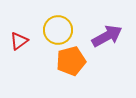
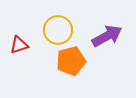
red triangle: moved 4 px down; rotated 18 degrees clockwise
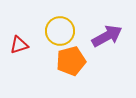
yellow circle: moved 2 px right, 1 px down
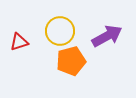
red triangle: moved 3 px up
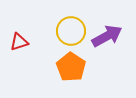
yellow circle: moved 11 px right
orange pentagon: moved 6 px down; rotated 24 degrees counterclockwise
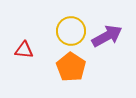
red triangle: moved 5 px right, 8 px down; rotated 24 degrees clockwise
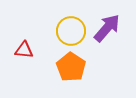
purple arrow: moved 8 px up; rotated 20 degrees counterclockwise
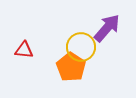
yellow circle: moved 10 px right, 16 px down
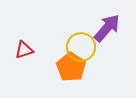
red triangle: rotated 24 degrees counterclockwise
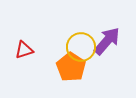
purple arrow: moved 13 px down
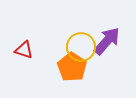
red triangle: rotated 36 degrees clockwise
orange pentagon: moved 1 px right
